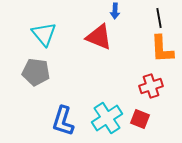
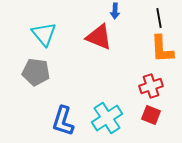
red square: moved 11 px right, 4 px up
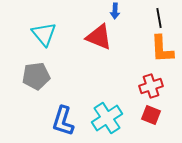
gray pentagon: moved 4 px down; rotated 16 degrees counterclockwise
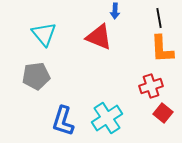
red square: moved 12 px right, 2 px up; rotated 18 degrees clockwise
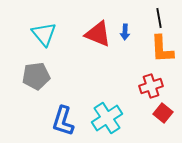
blue arrow: moved 10 px right, 21 px down
red triangle: moved 1 px left, 3 px up
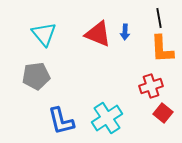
blue L-shape: moved 2 px left; rotated 32 degrees counterclockwise
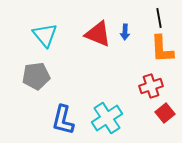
cyan triangle: moved 1 px right, 1 px down
red square: moved 2 px right; rotated 12 degrees clockwise
blue L-shape: moved 2 px right, 1 px up; rotated 28 degrees clockwise
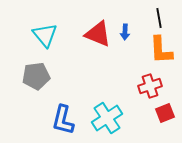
orange L-shape: moved 1 px left, 1 px down
red cross: moved 1 px left
red square: rotated 18 degrees clockwise
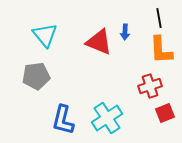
red triangle: moved 1 px right, 8 px down
